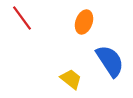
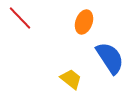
red line: moved 2 px left; rotated 8 degrees counterclockwise
blue semicircle: moved 3 px up
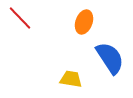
yellow trapezoid: rotated 30 degrees counterclockwise
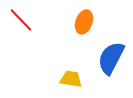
red line: moved 1 px right, 2 px down
blue semicircle: moved 1 px right; rotated 120 degrees counterclockwise
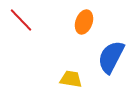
blue semicircle: moved 1 px up
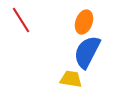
red line: rotated 12 degrees clockwise
blue semicircle: moved 24 px left, 5 px up
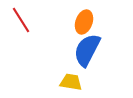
blue semicircle: moved 2 px up
yellow trapezoid: moved 3 px down
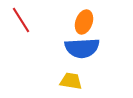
blue semicircle: moved 5 px left, 2 px up; rotated 120 degrees counterclockwise
yellow trapezoid: moved 1 px up
